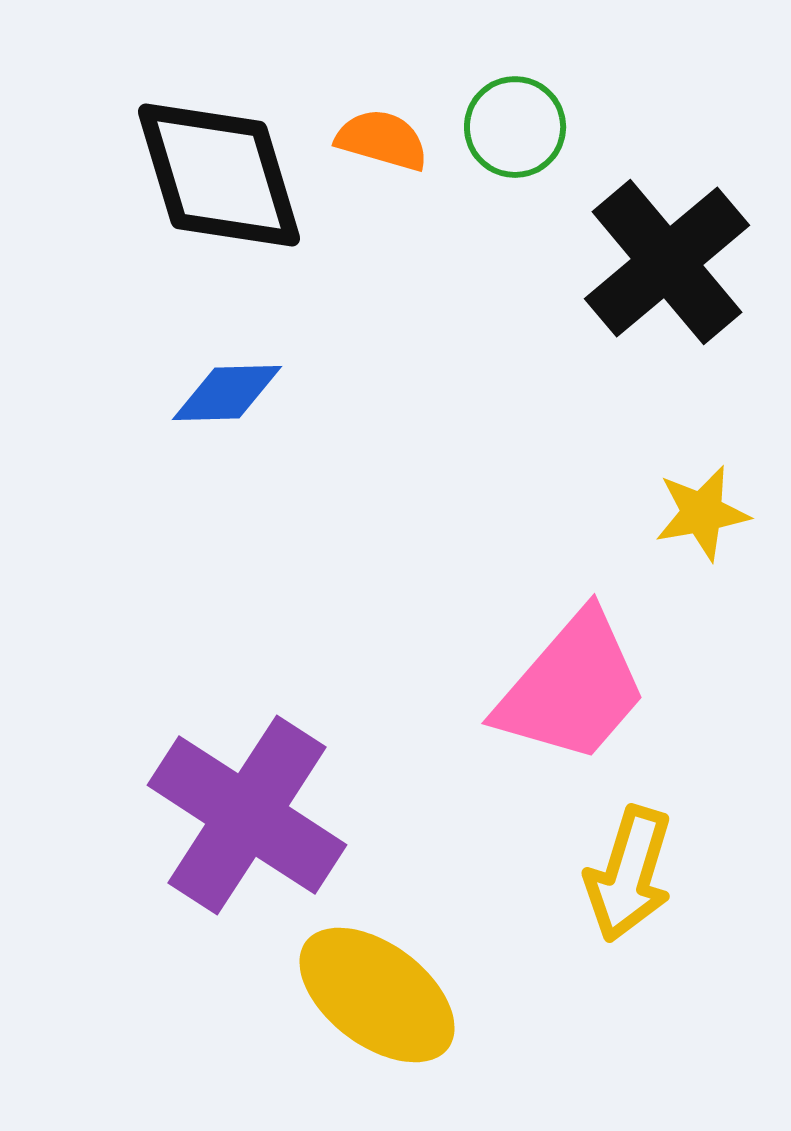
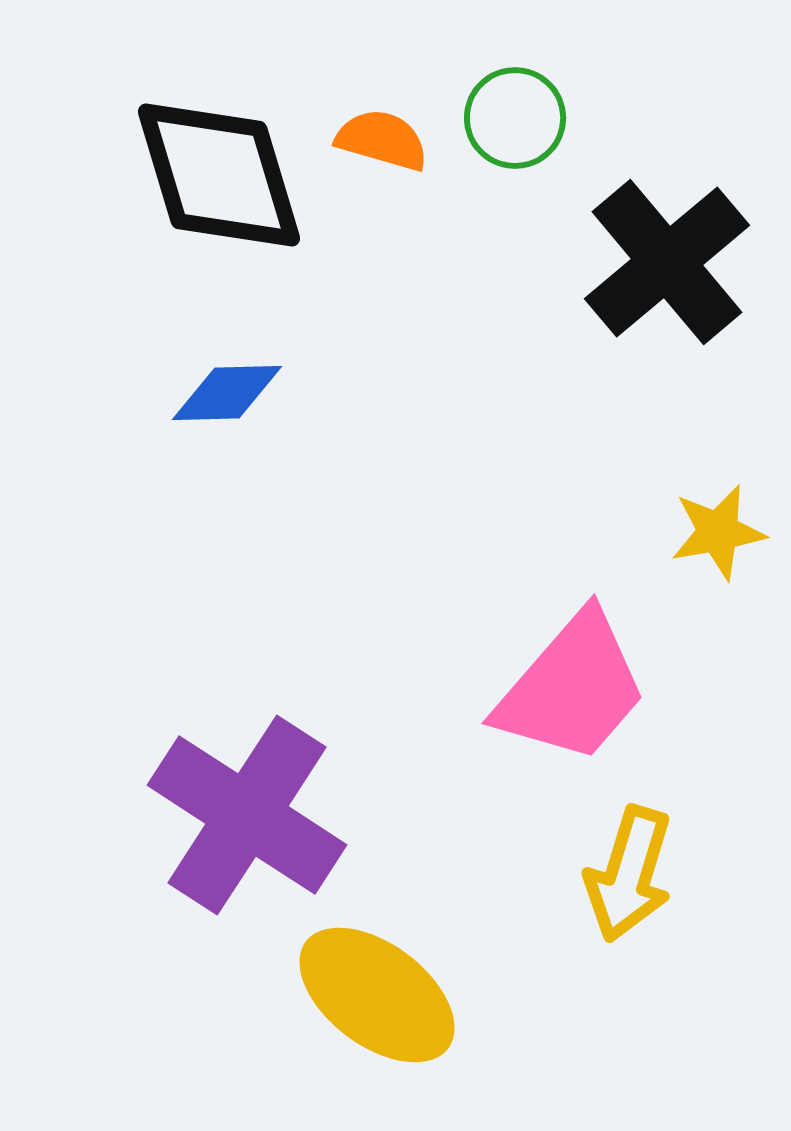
green circle: moved 9 px up
yellow star: moved 16 px right, 19 px down
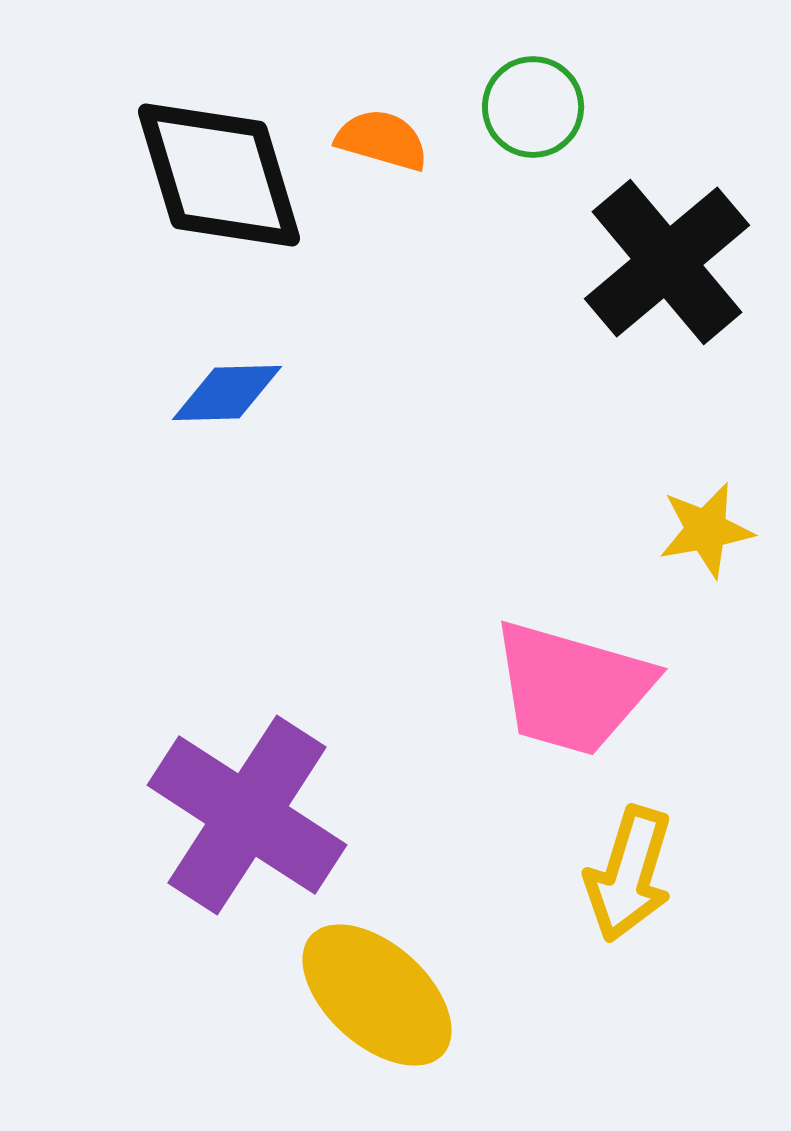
green circle: moved 18 px right, 11 px up
yellow star: moved 12 px left, 2 px up
pink trapezoid: rotated 65 degrees clockwise
yellow ellipse: rotated 5 degrees clockwise
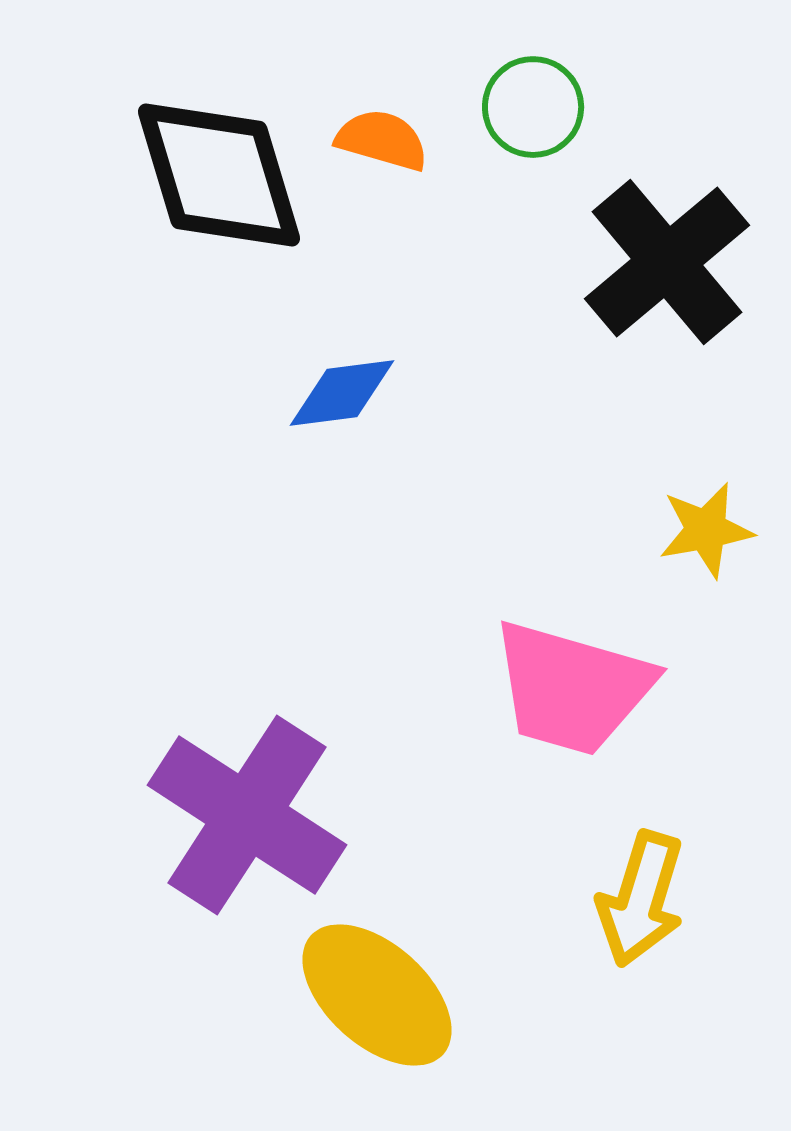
blue diamond: moved 115 px right; rotated 6 degrees counterclockwise
yellow arrow: moved 12 px right, 25 px down
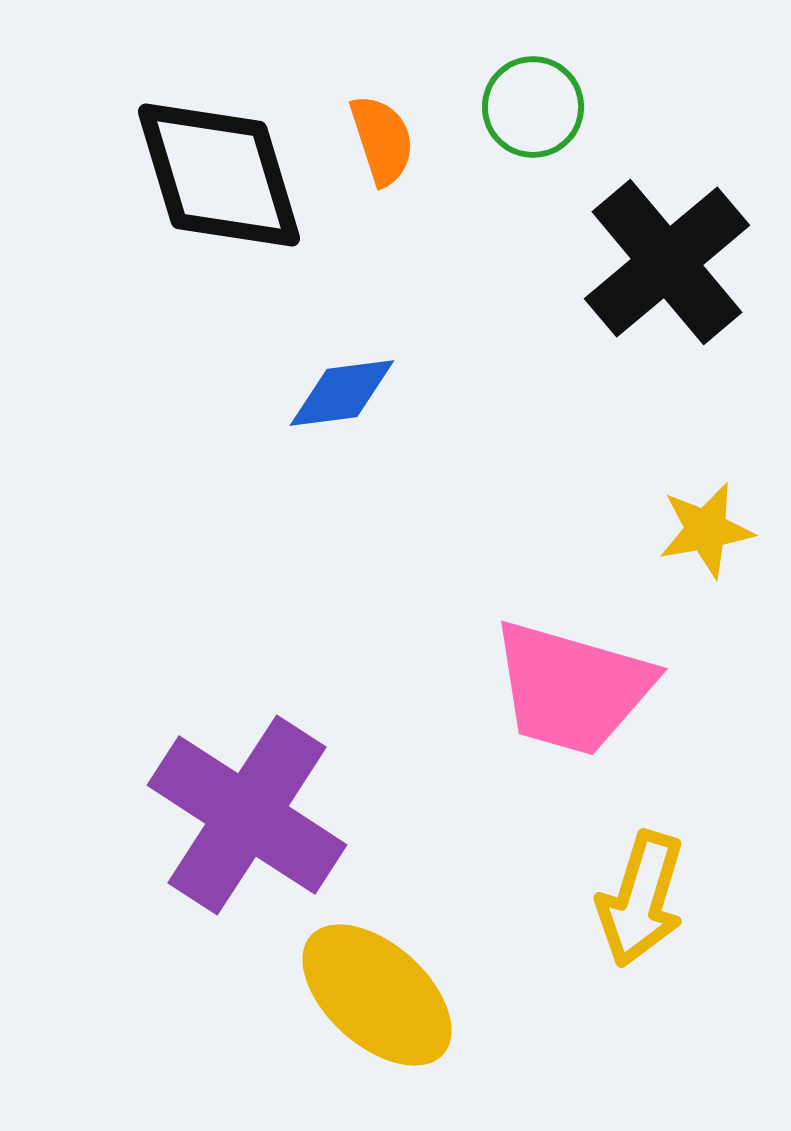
orange semicircle: rotated 56 degrees clockwise
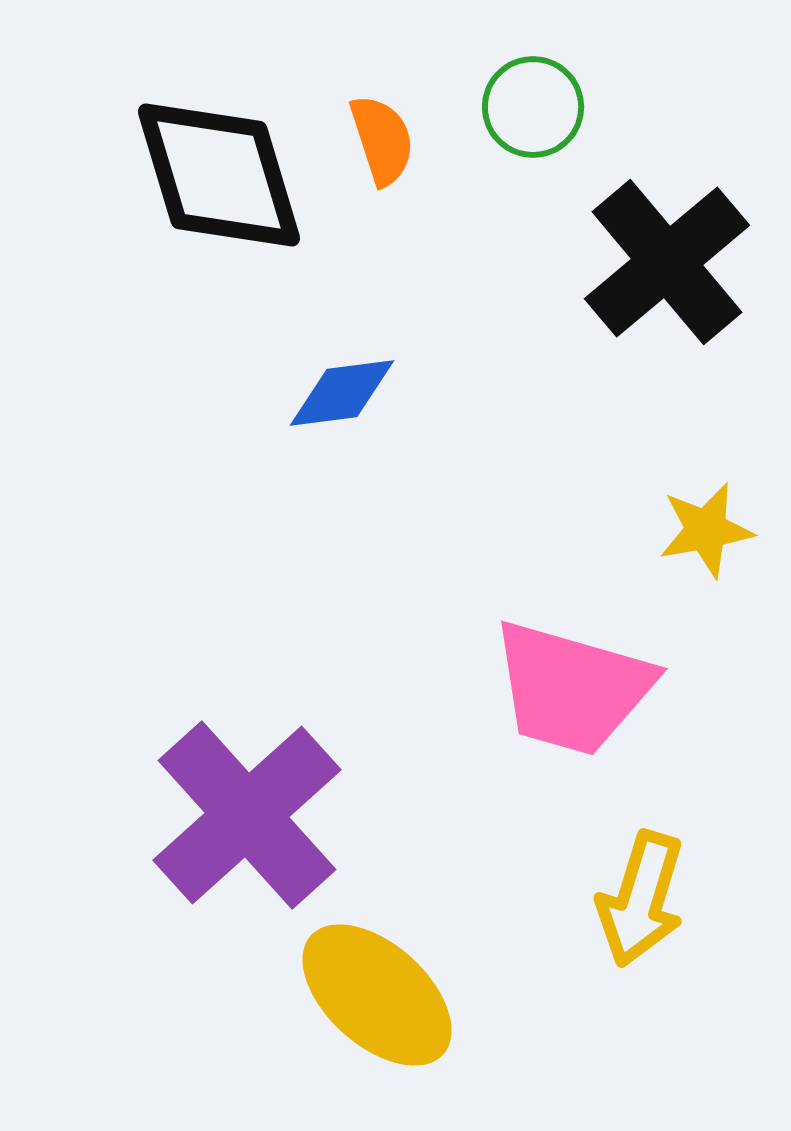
purple cross: rotated 15 degrees clockwise
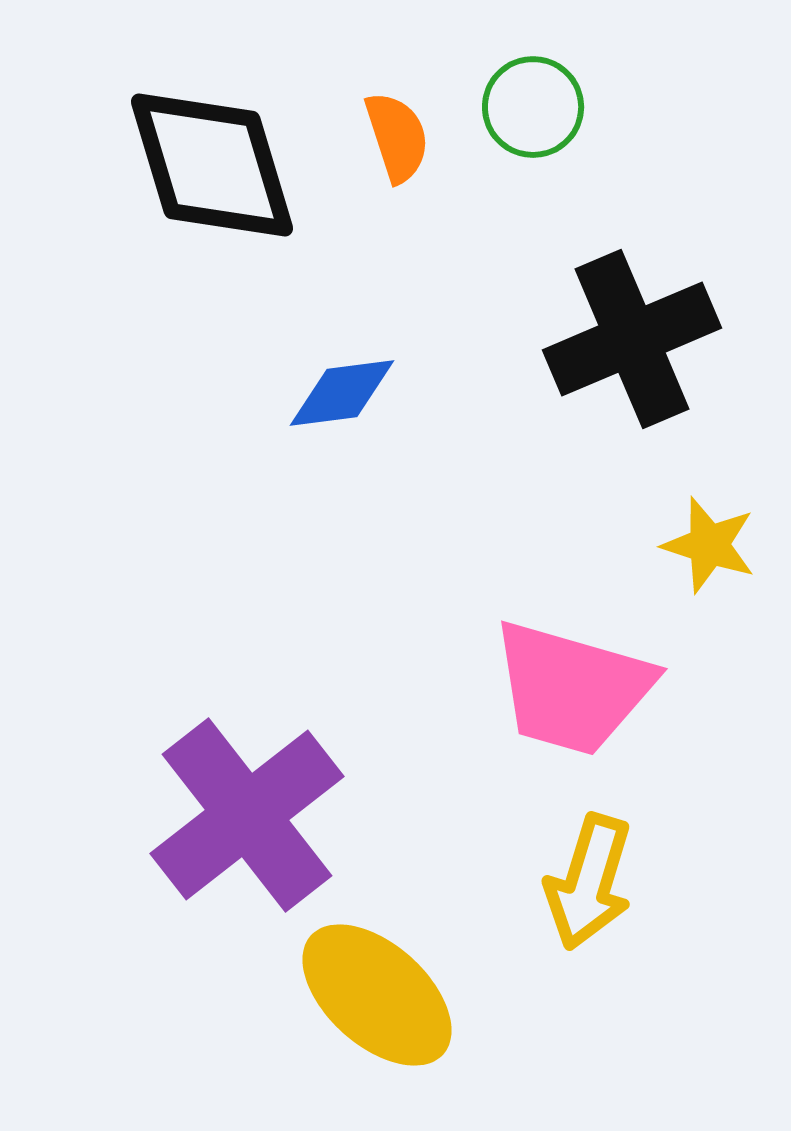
orange semicircle: moved 15 px right, 3 px up
black diamond: moved 7 px left, 10 px up
black cross: moved 35 px left, 77 px down; rotated 17 degrees clockwise
yellow star: moved 3 px right, 15 px down; rotated 28 degrees clockwise
purple cross: rotated 4 degrees clockwise
yellow arrow: moved 52 px left, 17 px up
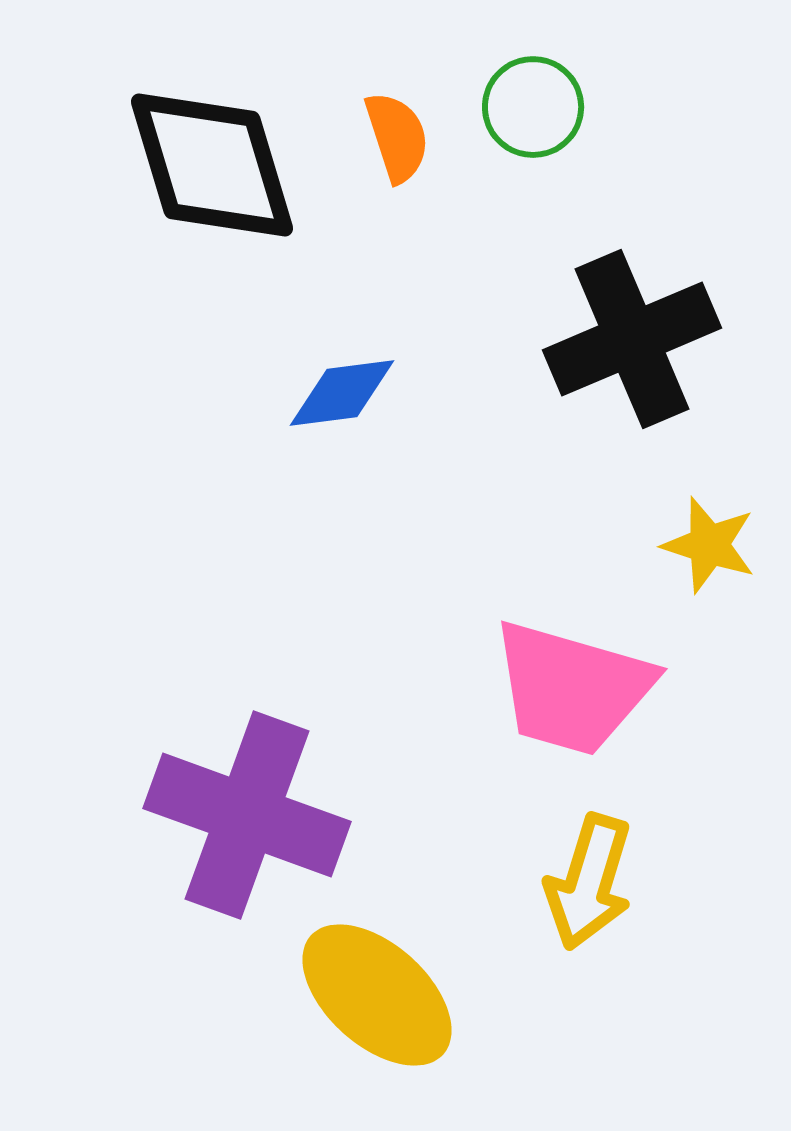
purple cross: rotated 32 degrees counterclockwise
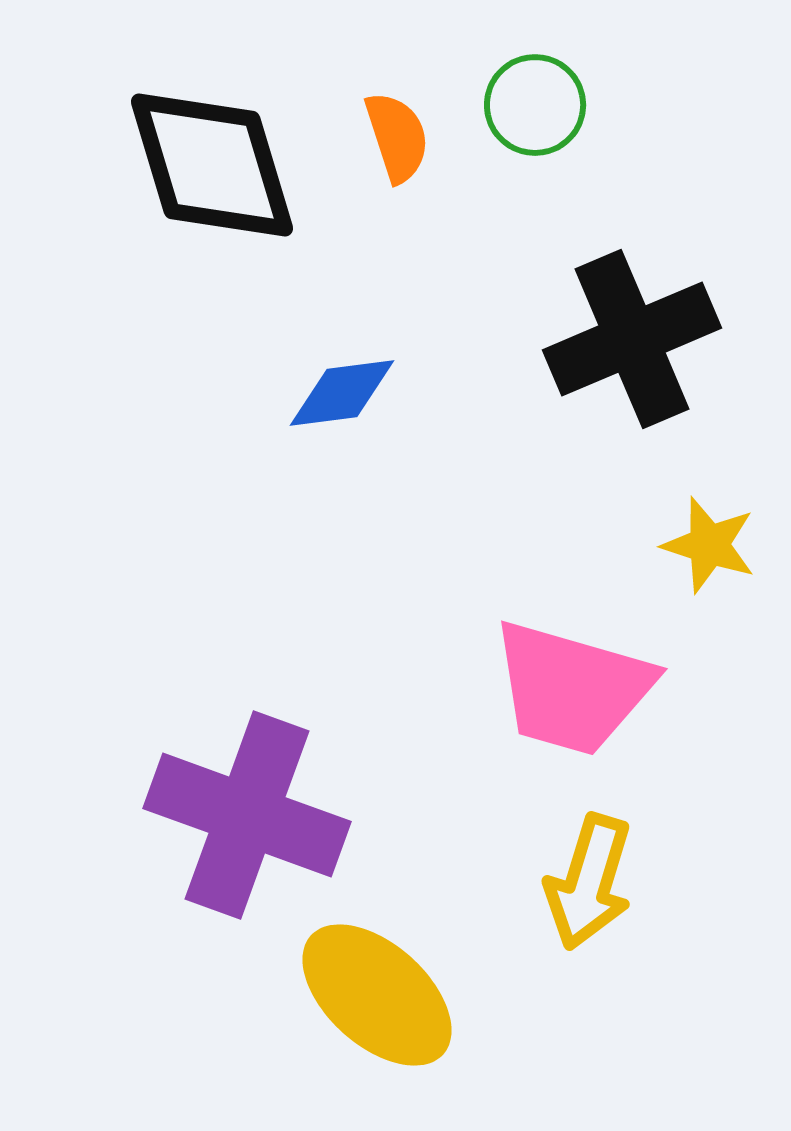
green circle: moved 2 px right, 2 px up
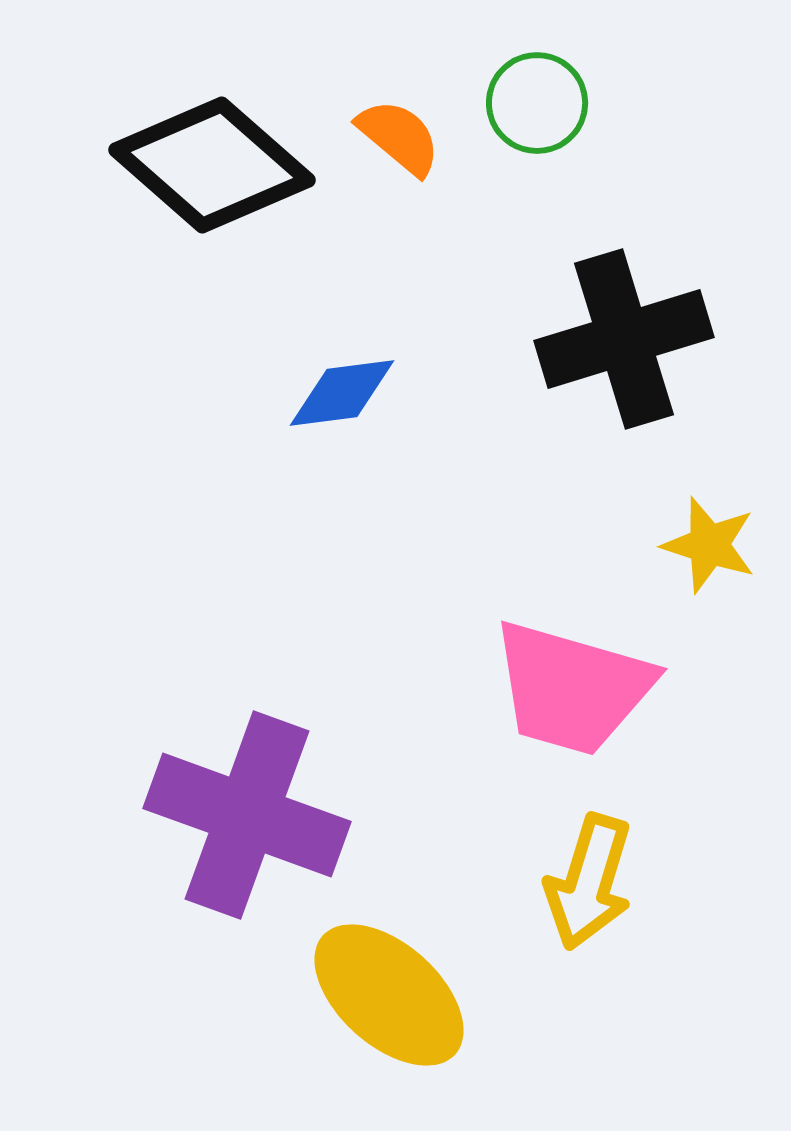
green circle: moved 2 px right, 2 px up
orange semicircle: moved 2 px right; rotated 32 degrees counterclockwise
black diamond: rotated 32 degrees counterclockwise
black cross: moved 8 px left; rotated 6 degrees clockwise
yellow ellipse: moved 12 px right
